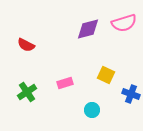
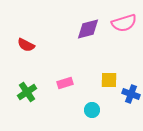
yellow square: moved 3 px right, 5 px down; rotated 24 degrees counterclockwise
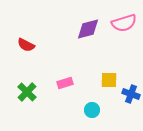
green cross: rotated 12 degrees counterclockwise
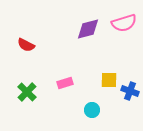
blue cross: moved 1 px left, 3 px up
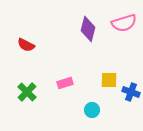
purple diamond: rotated 60 degrees counterclockwise
blue cross: moved 1 px right, 1 px down
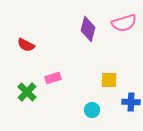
pink rectangle: moved 12 px left, 5 px up
blue cross: moved 10 px down; rotated 18 degrees counterclockwise
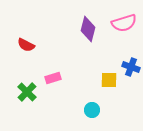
blue cross: moved 35 px up; rotated 18 degrees clockwise
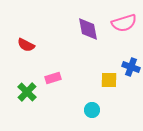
purple diamond: rotated 25 degrees counterclockwise
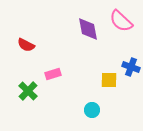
pink semicircle: moved 3 px left, 2 px up; rotated 60 degrees clockwise
pink rectangle: moved 4 px up
green cross: moved 1 px right, 1 px up
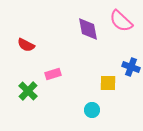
yellow square: moved 1 px left, 3 px down
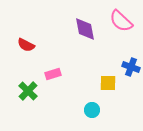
purple diamond: moved 3 px left
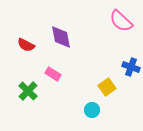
purple diamond: moved 24 px left, 8 px down
pink rectangle: rotated 49 degrees clockwise
yellow square: moved 1 px left, 4 px down; rotated 36 degrees counterclockwise
